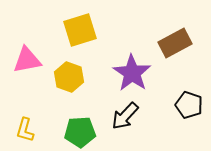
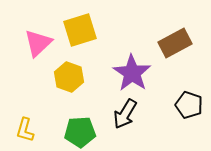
pink triangle: moved 11 px right, 17 px up; rotated 32 degrees counterclockwise
black arrow: moved 2 px up; rotated 12 degrees counterclockwise
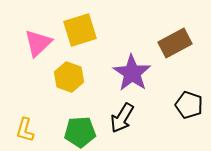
black arrow: moved 3 px left, 4 px down
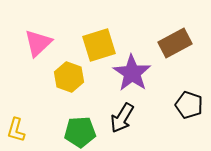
yellow square: moved 19 px right, 15 px down
yellow L-shape: moved 9 px left
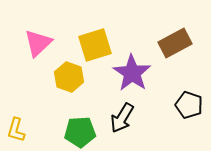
yellow square: moved 4 px left
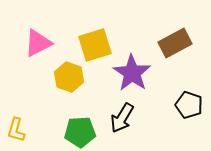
pink triangle: rotated 16 degrees clockwise
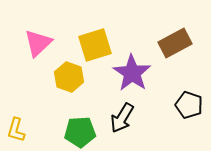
pink triangle: rotated 16 degrees counterclockwise
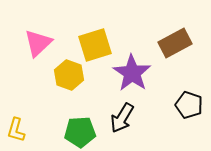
yellow hexagon: moved 2 px up
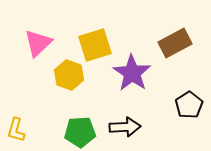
black pentagon: rotated 20 degrees clockwise
black arrow: moved 3 px right, 9 px down; rotated 124 degrees counterclockwise
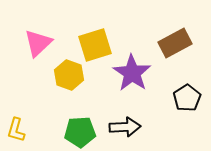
black pentagon: moved 2 px left, 7 px up
